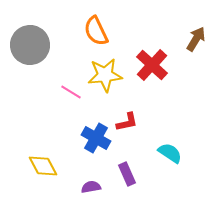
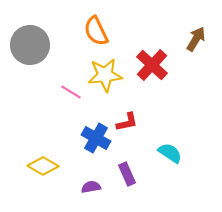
yellow diamond: rotated 32 degrees counterclockwise
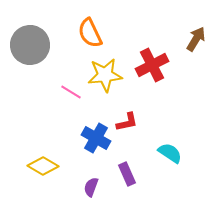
orange semicircle: moved 6 px left, 2 px down
red cross: rotated 20 degrees clockwise
purple semicircle: rotated 60 degrees counterclockwise
